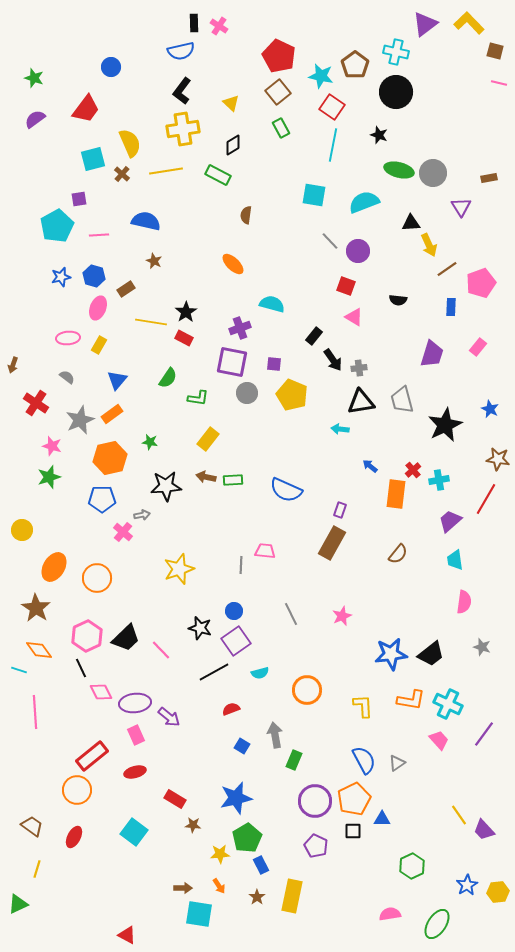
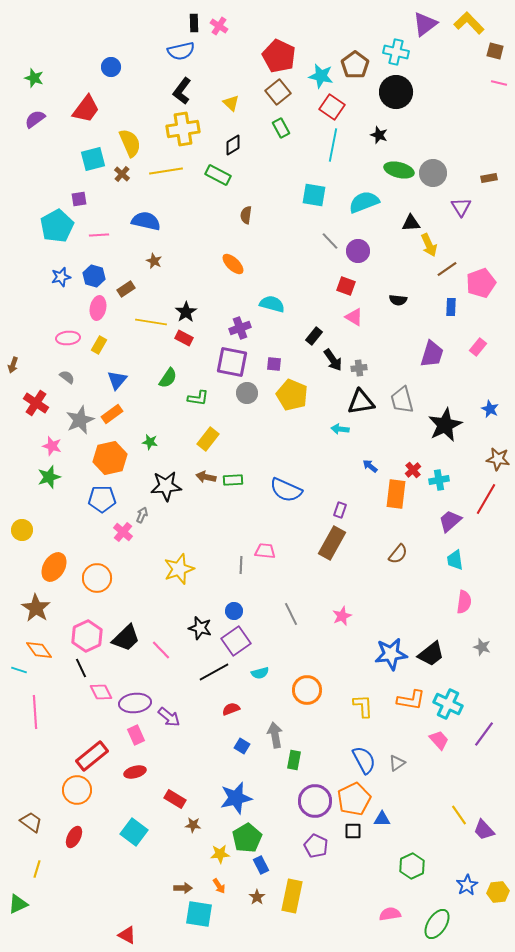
pink ellipse at (98, 308): rotated 10 degrees counterclockwise
gray arrow at (142, 515): rotated 56 degrees counterclockwise
green rectangle at (294, 760): rotated 12 degrees counterclockwise
brown trapezoid at (32, 826): moved 1 px left, 4 px up
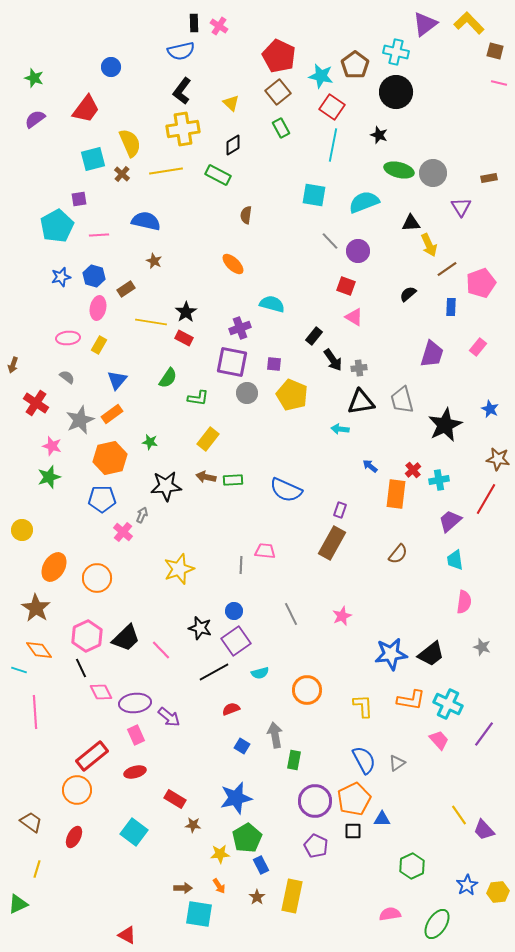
black semicircle at (398, 300): moved 10 px right, 6 px up; rotated 132 degrees clockwise
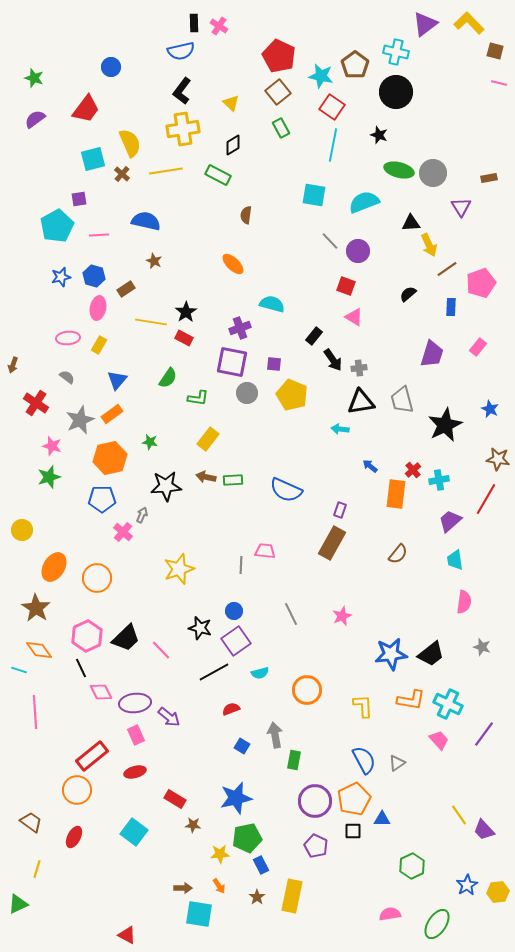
green pentagon at (247, 838): rotated 20 degrees clockwise
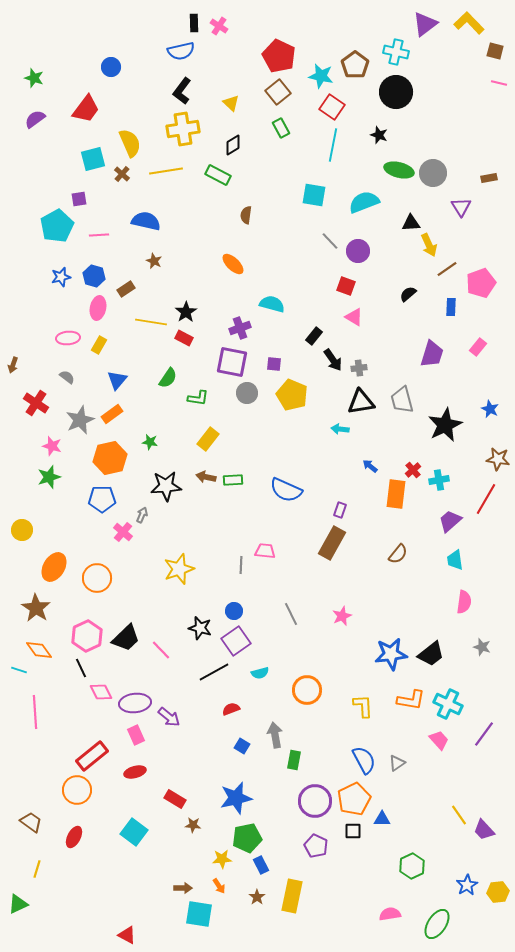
yellow star at (220, 854): moved 2 px right, 5 px down
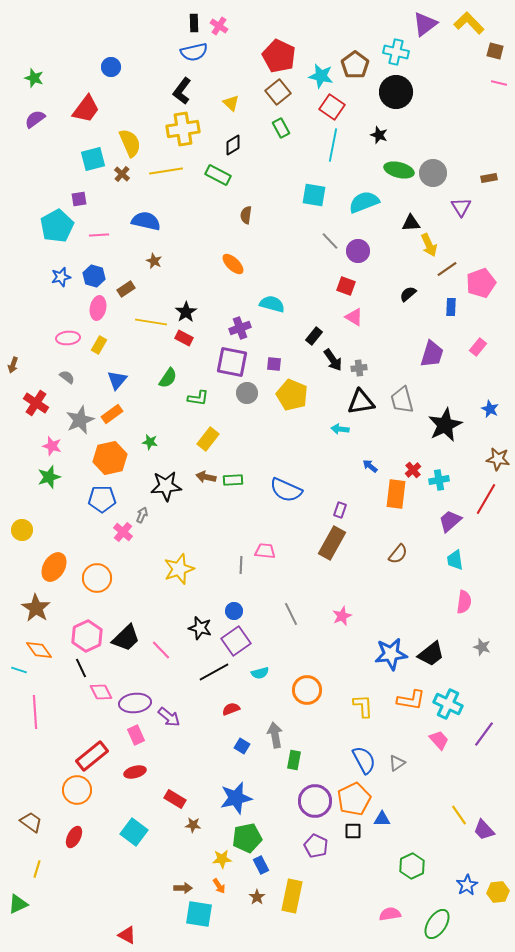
blue semicircle at (181, 51): moved 13 px right, 1 px down
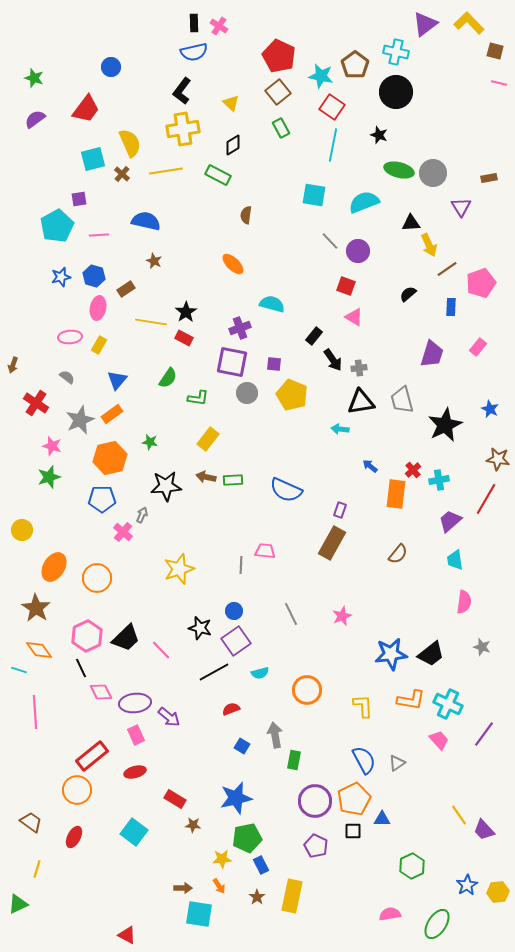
pink ellipse at (68, 338): moved 2 px right, 1 px up
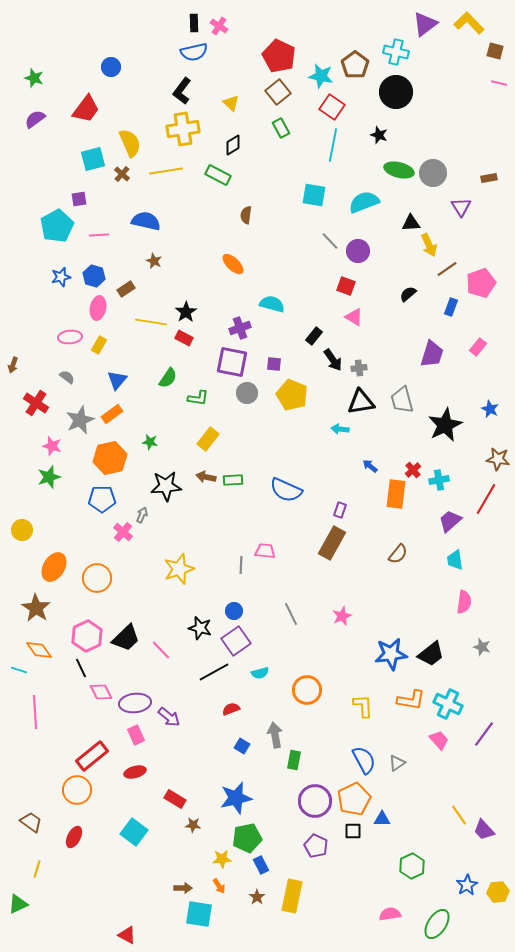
blue rectangle at (451, 307): rotated 18 degrees clockwise
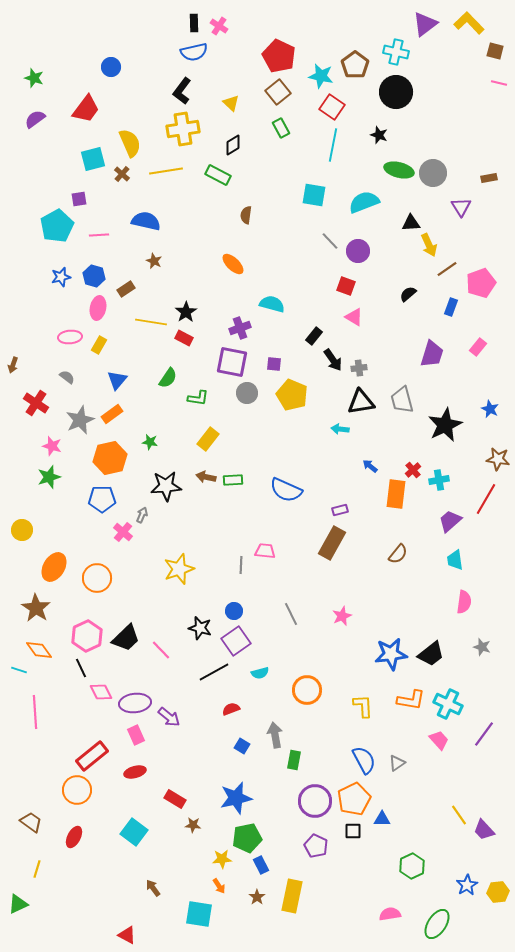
purple rectangle at (340, 510): rotated 56 degrees clockwise
brown arrow at (183, 888): moved 30 px left; rotated 126 degrees counterclockwise
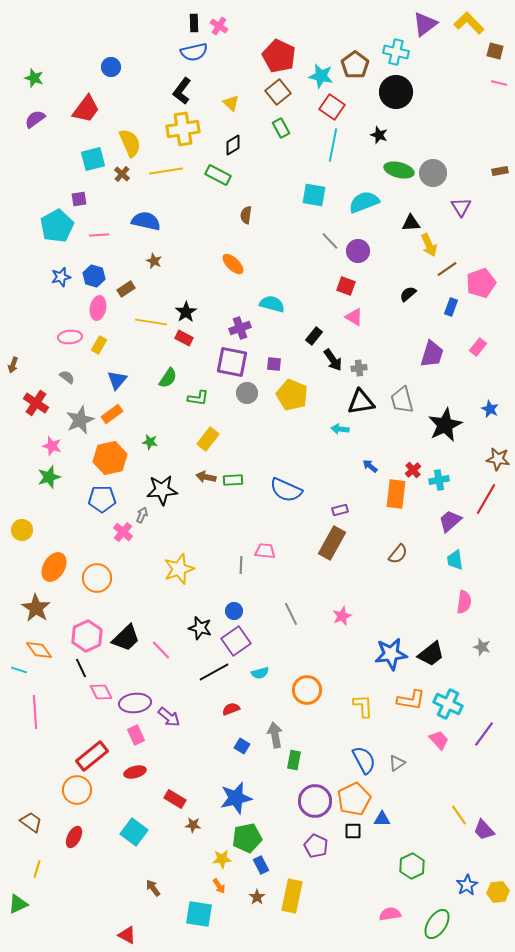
brown rectangle at (489, 178): moved 11 px right, 7 px up
black star at (166, 486): moved 4 px left, 4 px down
